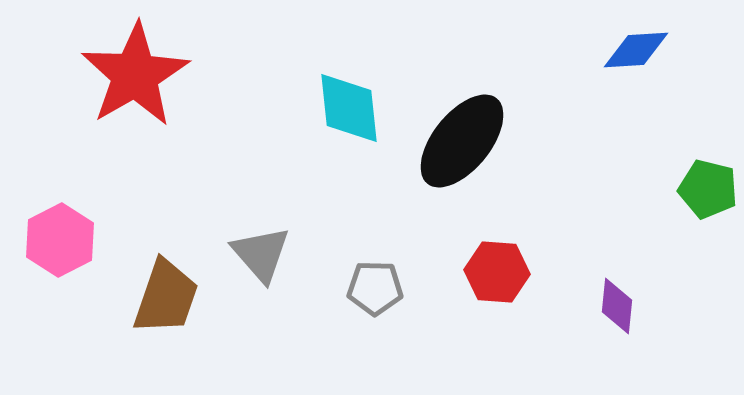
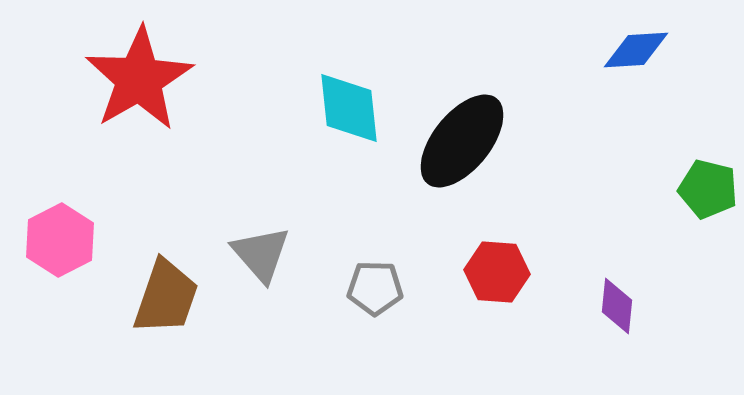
red star: moved 4 px right, 4 px down
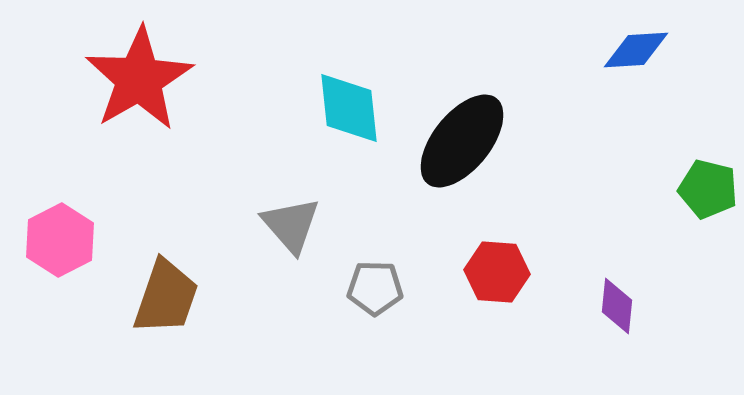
gray triangle: moved 30 px right, 29 px up
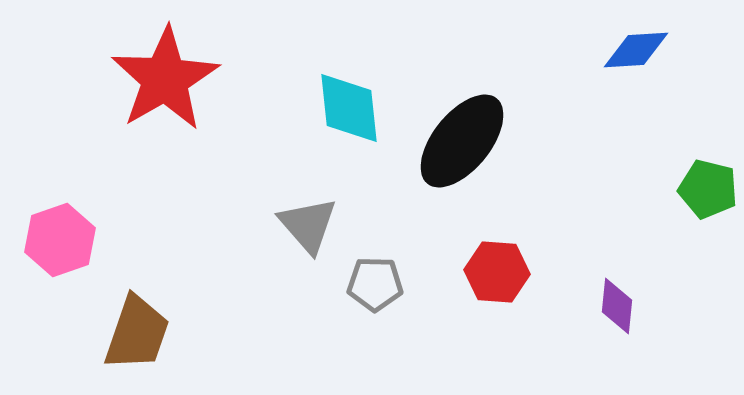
red star: moved 26 px right
gray triangle: moved 17 px right
pink hexagon: rotated 8 degrees clockwise
gray pentagon: moved 4 px up
brown trapezoid: moved 29 px left, 36 px down
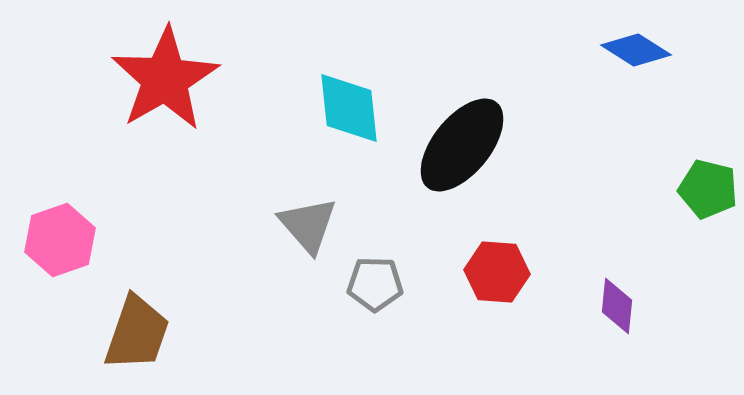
blue diamond: rotated 36 degrees clockwise
black ellipse: moved 4 px down
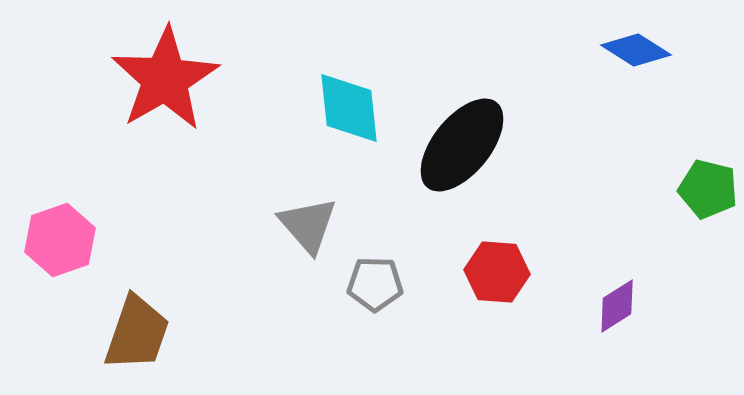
purple diamond: rotated 52 degrees clockwise
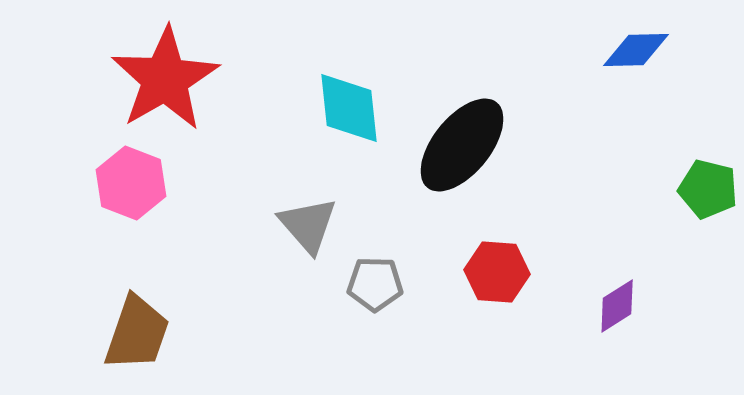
blue diamond: rotated 34 degrees counterclockwise
pink hexagon: moved 71 px right, 57 px up; rotated 20 degrees counterclockwise
